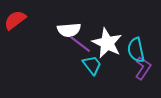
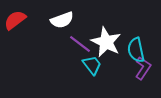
white semicircle: moved 7 px left, 10 px up; rotated 15 degrees counterclockwise
white star: moved 1 px left, 1 px up
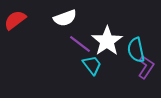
white semicircle: moved 3 px right, 2 px up
white star: moved 1 px right, 1 px up; rotated 12 degrees clockwise
purple L-shape: moved 3 px right, 1 px up
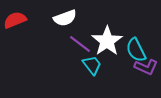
red semicircle: rotated 15 degrees clockwise
cyan semicircle: rotated 15 degrees counterclockwise
purple L-shape: rotated 80 degrees clockwise
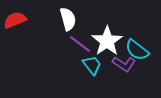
white semicircle: moved 3 px right, 1 px down; rotated 85 degrees counterclockwise
cyan semicircle: moved 1 px right; rotated 25 degrees counterclockwise
purple L-shape: moved 22 px left, 3 px up; rotated 10 degrees clockwise
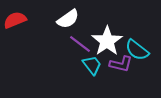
white semicircle: rotated 70 degrees clockwise
purple L-shape: moved 3 px left; rotated 20 degrees counterclockwise
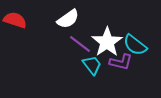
red semicircle: rotated 40 degrees clockwise
white star: moved 1 px down
cyan semicircle: moved 2 px left, 5 px up
purple L-shape: moved 2 px up
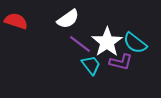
red semicircle: moved 1 px right, 1 px down
cyan semicircle: moved 2 px up
cyan trapezoid: moved 1 px left
